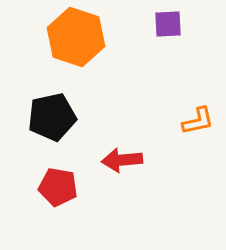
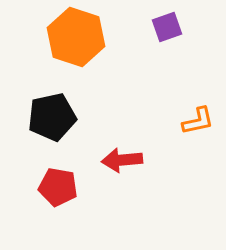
purple square: moved 1 px left, 3 px down; rotated 16 degrees counterclockwise
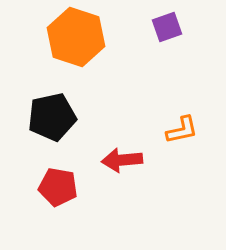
orange L-shape: moved 16 px left, 9 px down
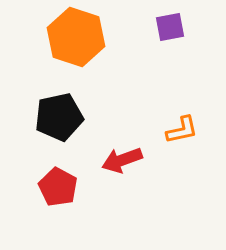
purple square: moved 3 px right; rotated 8 degrees clockwise
black pentagon: moved 7 px right
red arrow: rotated 15 degrees counterclockwise
red pentagon: rotated 18 degrees clockwise
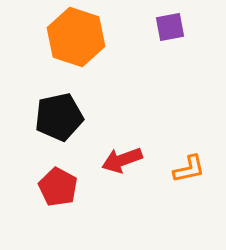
orange L-shape: moved 7 px right, 39 px down
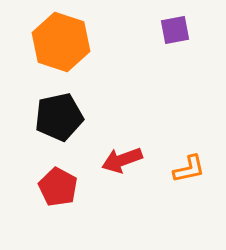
purple square: moved 5 px right, 3 px down
orange hexagon: moved 15 px left, 5 px down
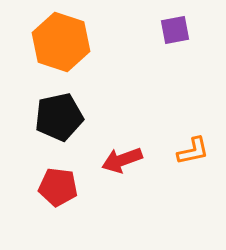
orange L-shape: moved 4 px right, 18 px up
red pentagon: rotated 21 degrees counterclockwise
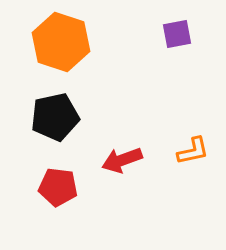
purple square: moved 2 px right, 4 px down
black pentagon: moved 4 px left
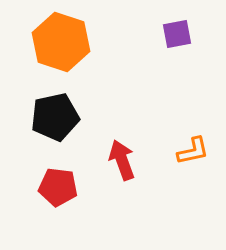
red arrow: rotated 90 degrees clockwise
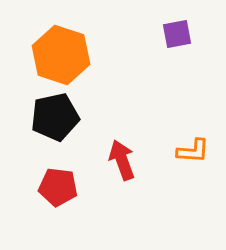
orange hexagon: moved 13 px down
orange L-shape: rotated 16 degrees clockwise
